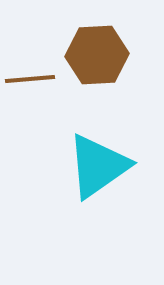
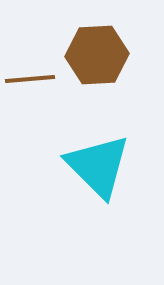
cyan triangle: rotated 40 degrees counterclockwise
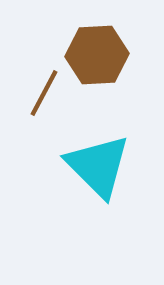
brown line: moved 14 px right, 14 px down; rotated 57 degrees counterclockwise
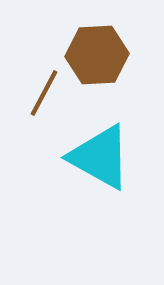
cyan triangle: moved 2 px right, 9 px up; rotated 16 degrees counterclockwise
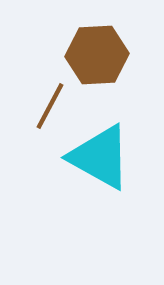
brown line: moved 6 px right, 13 px down
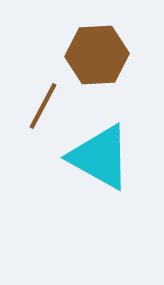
brown line: moved 7 px left
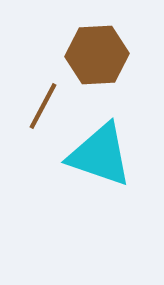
cyan triangle: moved 2 px up; rotated 10 degrees counterclockwise
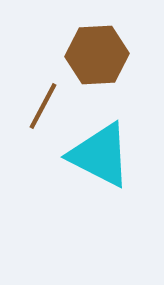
cyan triangle: rotated 8 degrees clockwise
